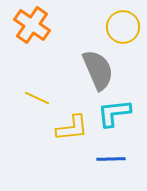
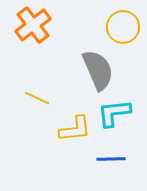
orange cross: moved 1 px right; rotated 18 degrees clockwise
yellow L-shape: moved 3 px right, 1 px down
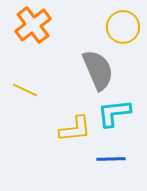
yellow line: moved 12 px left, 8 px up
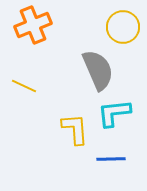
orange cross: rotated 15 degrees clockwise
yellow line: moved 1 px left, 4 px up
yellow L-shape: rotated 88 degrees counterclockwise
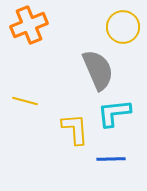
orange cross: moved 4 px left
yellow line: moved 1 px right, 15 px down; rotated 10 degrees counterclockwise
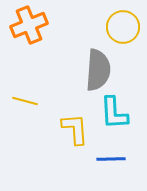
gray semicircle: rotated 27 degrees clockwise
cyan L-shape: rotated 87 degrees counterclockwise
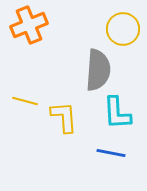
yellow circle: moved 2 px down
cyan L-shape: moved 3 px right
yellow L-shape: moved 11 px left, 12 px up
blue line: moved 6 px up; rotated 12 degrees clockwise
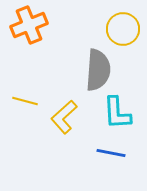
yellow L-shape: rotated 128 degrees counterclockwise
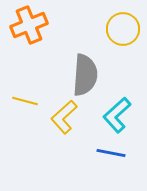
gray semicircle: moved 13 px left, 5 px down
cyan L-shape: moved 2 px down; rotated 51 degrees clockwise
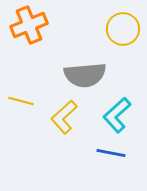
gray semicircle: rotated 81 degrees clockwise
yellow line: moved 4 px left
